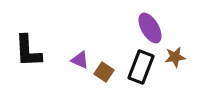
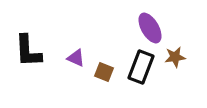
purple triangle: moved 4 px left, 2 px up
brown square: rotated 12 degrees counterclockwise
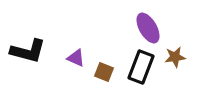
purple ellipse: moved 2 px left
black L-shape: rotated 72 degrees counterclockwise
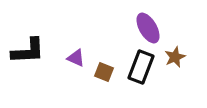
black L-shape: rotated 18 degrees counterclockwise
brown star: rotated 15 degrees counterclockwise
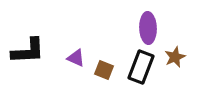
purple ellipse: rotated 28 degrees clockwise
brown square: moved 2 px up
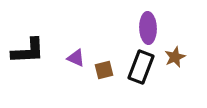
brown square: rotated 36 degrees counterclockwise
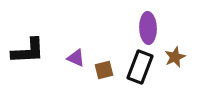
black rectangle: moved 1 px left
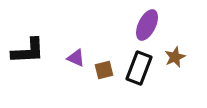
purple ellipse: moved 1 px left, 3 px up; rotated 28 degrees clockwise
black rectangle: moved 1 px left, 1 px down
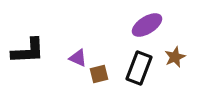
purple ellipse: rotated 32 degrees clockwise
purple triangle: moved 2 px right
brown square: moved 5 px left, 4 px down
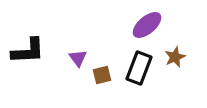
purple ellipse: rotated 8 degrees counterclockwise
purple triangle: rotated 30 degrees clockwise
brown square: moved 3 px right, 1 px down
